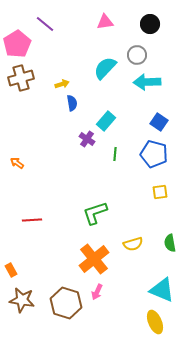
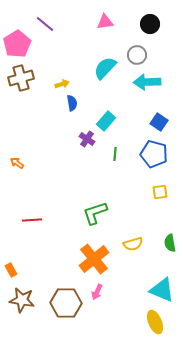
brown hexagon: rotated 16 degrees counterclockwise
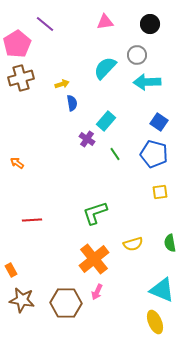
green line: rotated 40 degrees counterclockwise
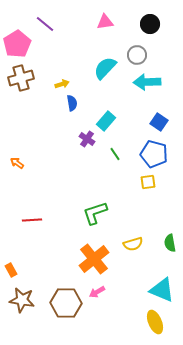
yellow square: moved 12 px left, 10 px up
pink arrow: rotated 35 degrees clockwise
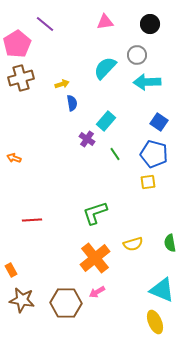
orange arrow: moved 3 px left, 5 px up; rotated 16 degrees counterclockwise
orange cross: moved 1 px right, 1 px up
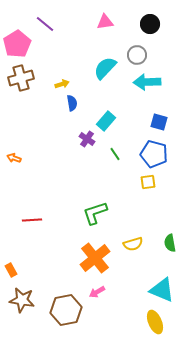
blue square: rotated 18 degrees counterclockwise
brown hexagon: moved 7 px down; rotated 12 degrees counterclockwise
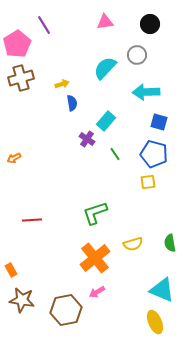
purple line: moved 1 px left, 1 px down; rotated 18 degrees clockwise
cyan arrow: moved 1 px left, 10 px down
orange arrow: rotated 48 degrees counterclockwise
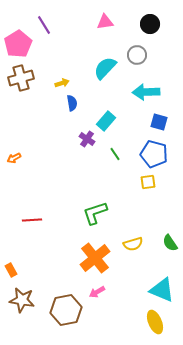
pink pentagon: moved 1 px right
yellow arrow: moved 1 px up
green semicircle: rotated 24 degrees counterclockwise
